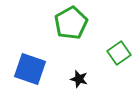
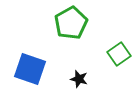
green square: moved 1 px down
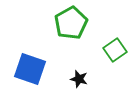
green square: moved 4 px left, 4 px up
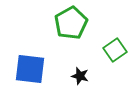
blue square: rotated 12 degrees counterclockwise
black star: moved 1 px right, 3 px up
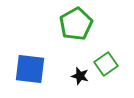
green pentagon: moved 5 px right, 1 px down
green square: moved 9 px left, 14 px down
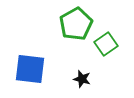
green square: moved 20 px up
black star: moved 2 px right, 3 px down
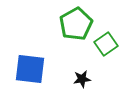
black star: rotated 24 degrees counterclockwise
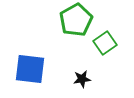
green pentagon: moved 4 px up
green square: moved 1 px left, 1 px up
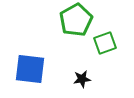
green square: rotated 15 degrees clockwise
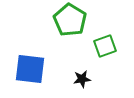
green pentagon: moved 6 px left; rotated 12 degrees counterclockwise
green square: moved 3 px down
